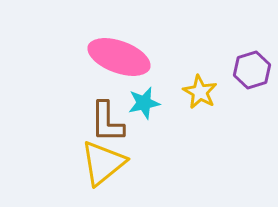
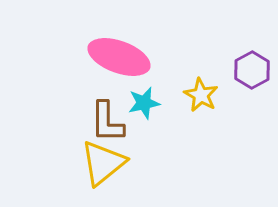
purple hexagon: rotated 12 degrees counterclockwise
yellow star: moved 1 px right, 3 px down
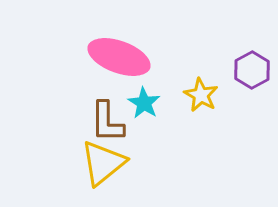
cyan star: rotated 28 degrees counterclockwise
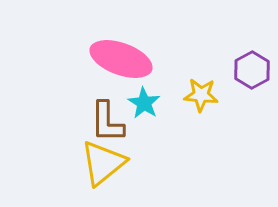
pink ellipse: moved 2 px right, 2 px down
yellow star: rotated 24 degrees counterclockwise
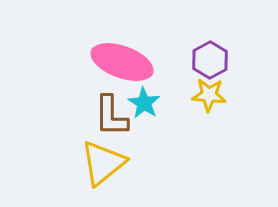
pink ellipse: moved 1 px right, 3 px down
purple hexagon: moved 42 px left, 10 px up
yellow star: moved 8 px right
brown L-shape: moved 4 px right, 6 px up
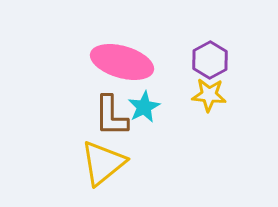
pink ellipse: rotated 4 degrees counterclockwise
cyan star: moved 4 px down; rotated 12 degrees clockwise
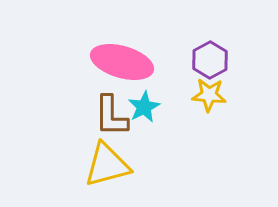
yellow triangle: moved 4 px right, 2 px down; rotated 24 degrees clockwise
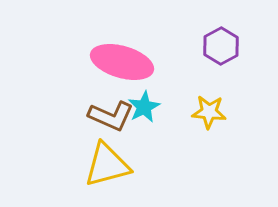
purple hexagon: moved 11 px right, 14 px up
yellow star: moved 17 px down
brown L-shape: rotated 66 degrees counterclockwise
